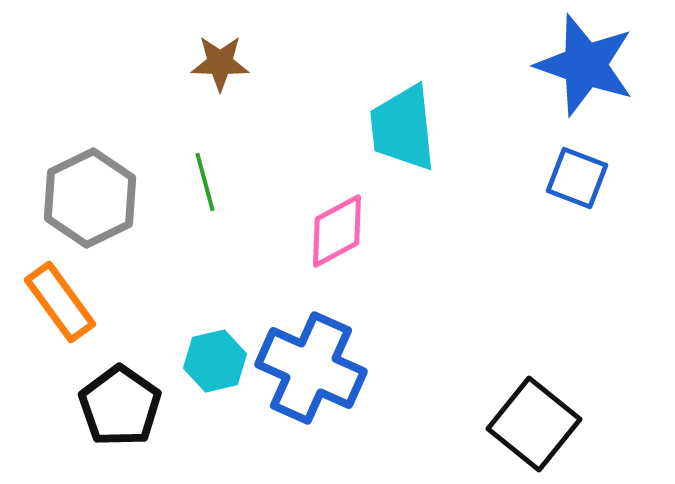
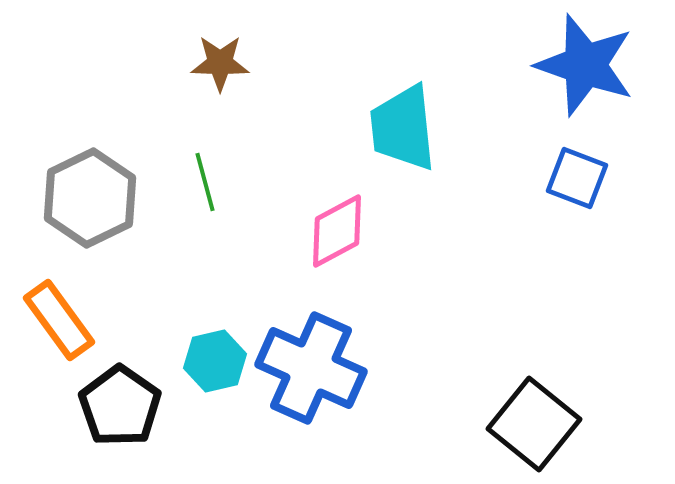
orange rectangle: moved 1 px left, 18 px down
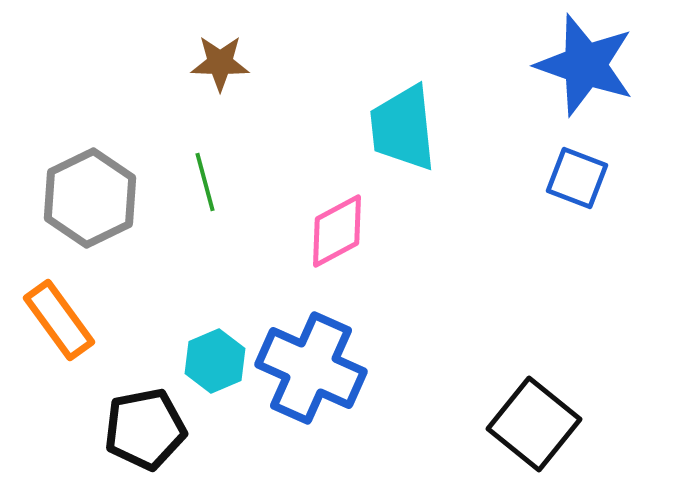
cyan hexagon: rotated 10 degrees counterclockwise
black pentagon: moved 25 px right, 23 px down; rotated 26 degrees clockwise
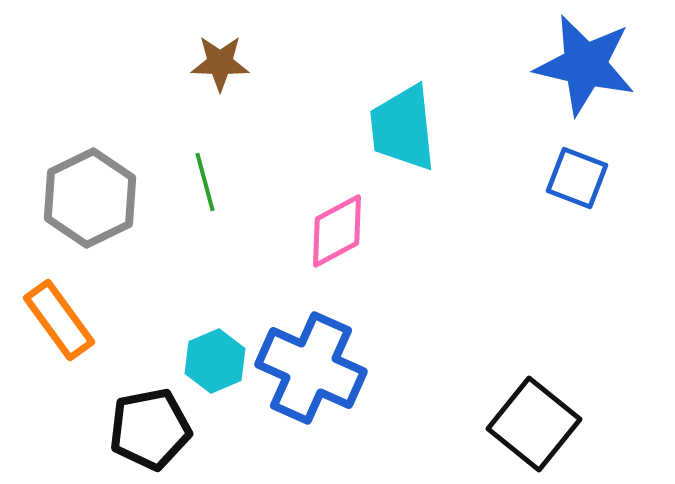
blue star: rotated 6 degrees counterclockwise
black pentagon: moved 5 px right
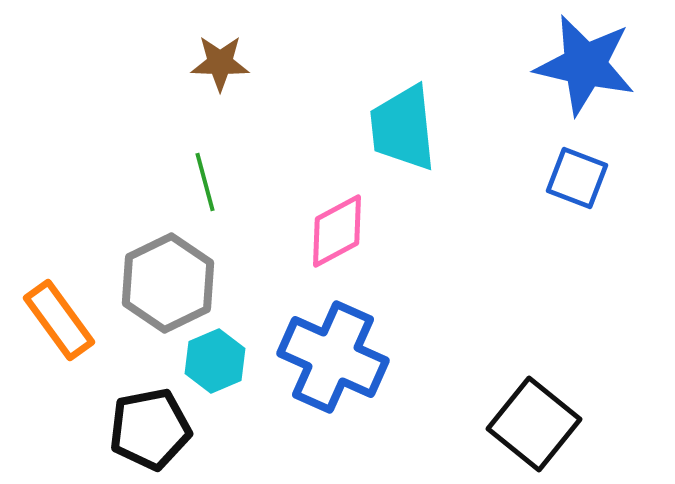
gray hexagon: moved 78 px right, 85 px down
blue cross: moved 22 px right, 11 px up
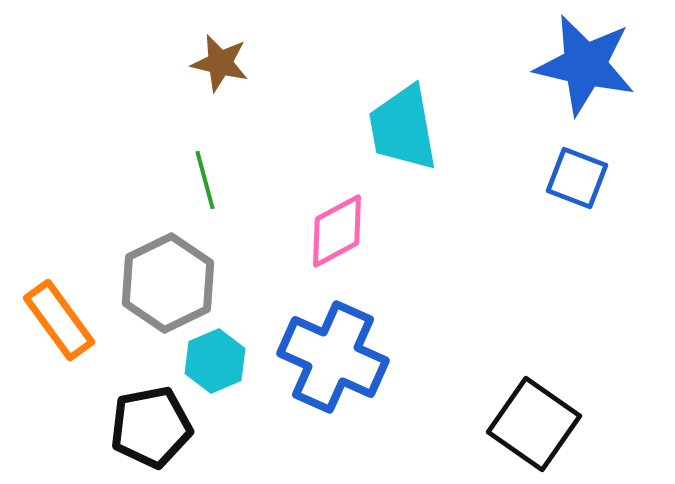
brown star: rotated 12 degrees clockwise
cyan trapezoid: rotated 4 degrees counterclockwise
green line: moved 2 px up
black square: rotated 4 degrees counterclockwise
black pentagon: moved 1 px right, 2 px up
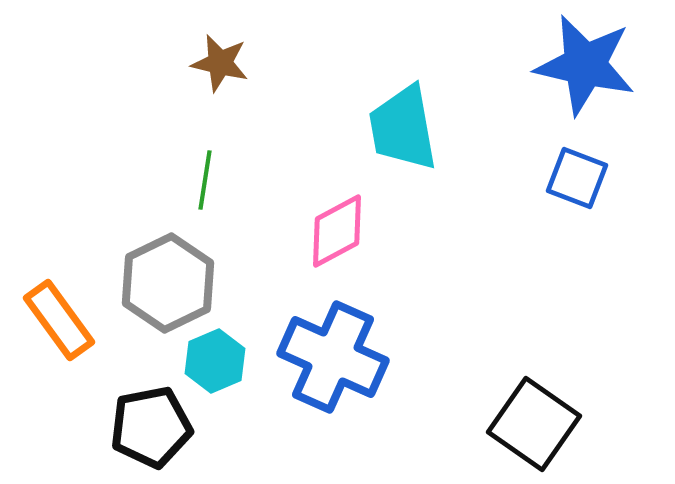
green line: rotated 24 degrees clockwise
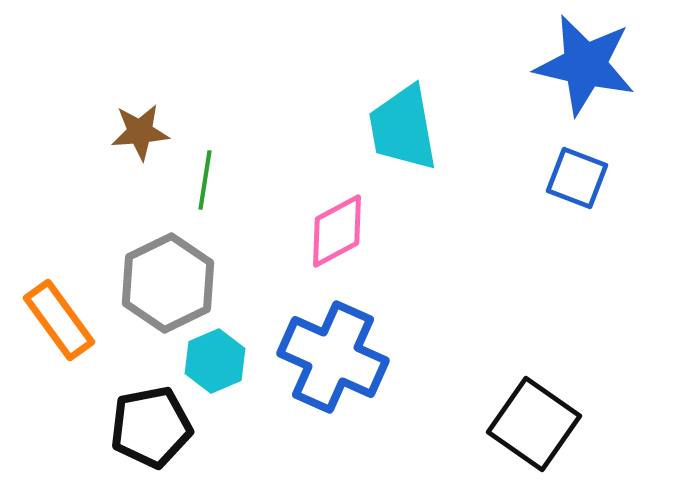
brown star: moved 80 px left, 69 px down; rotated 18 degrees counterclockwise
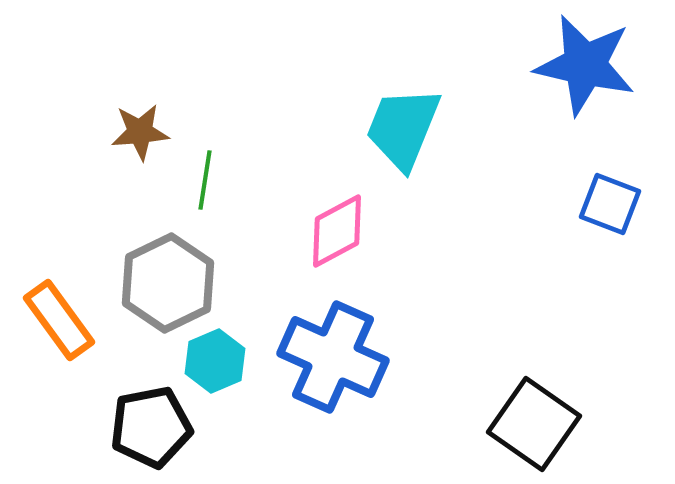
cyan trapezoid: rotated 32 degrees clockwise
blue square: moved 33 px right, 26 px down
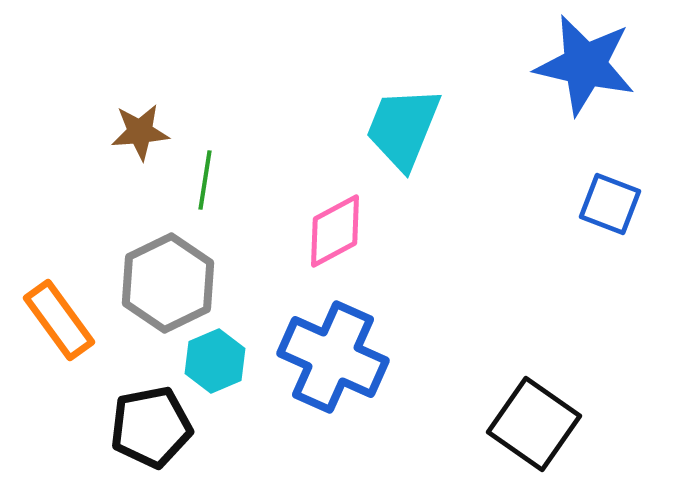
pink diamond: moved 2 px left
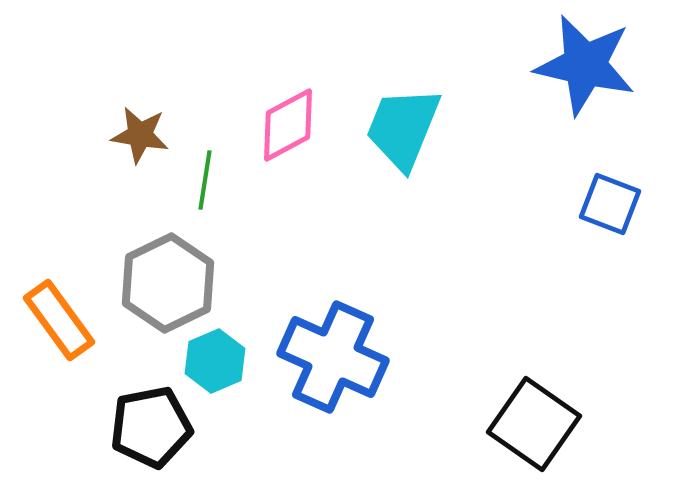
brown star: moved 3 px down; rotated 14 degrees clockwise
pink diamond: moved 47 px left, 106 px up
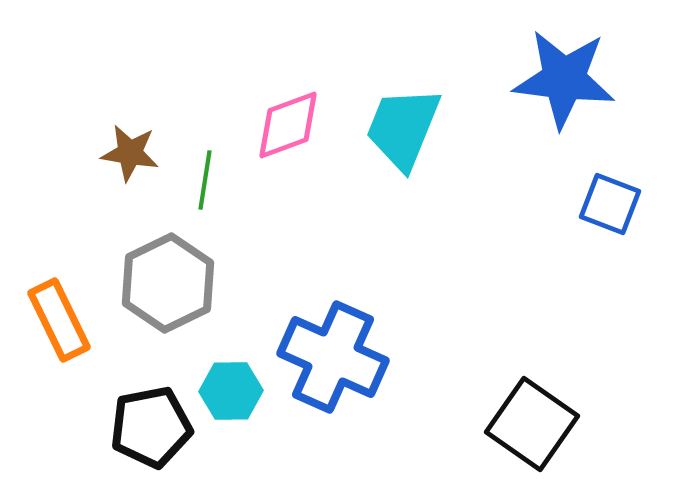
blue star: moved 21 px left, 14 px down; rotated 6 degrees counterclockwise
pink diamond: rotated 8 degrees clockwise
brown star: moved 10 px left, 18 px down
orange rectangle: rotated 10 degrees clockwise
cyan hexagon: moved 16 px right, 30 px down; rotated 22 degrees clockwise
black square: moved 2 px left
